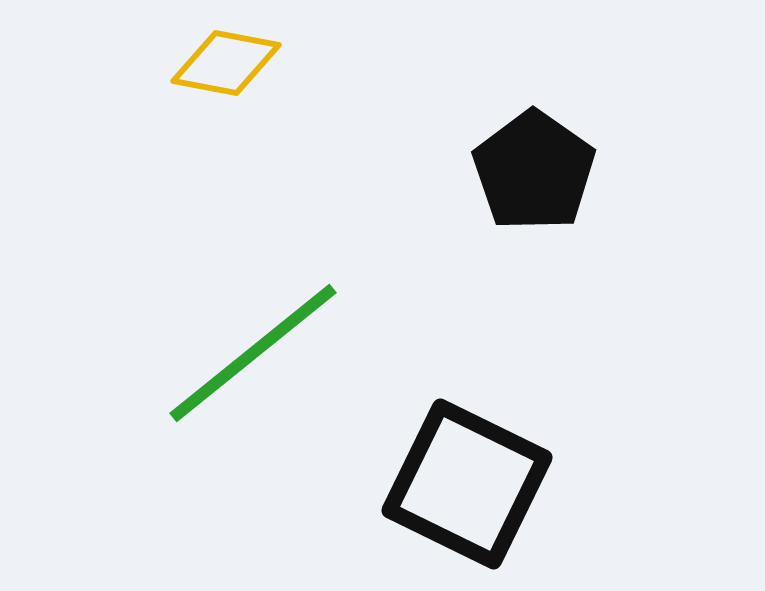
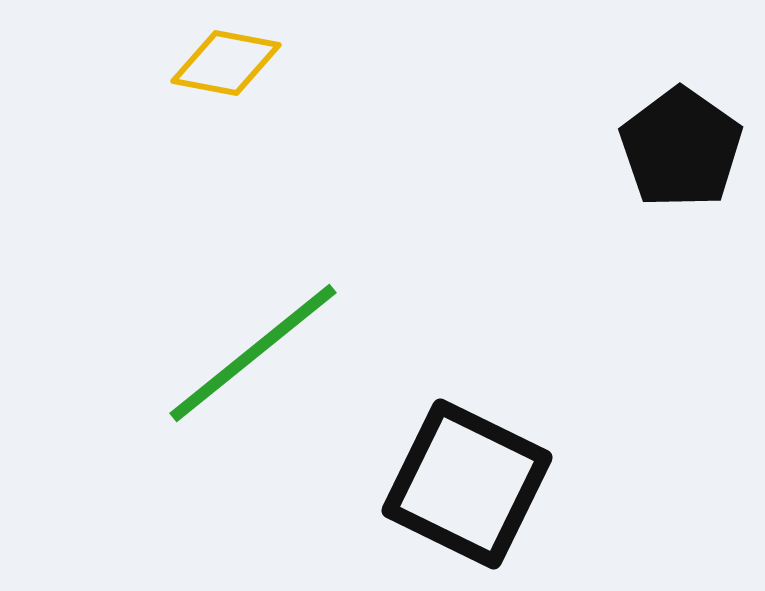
black pentagon: moved 147 px right, 23 px up
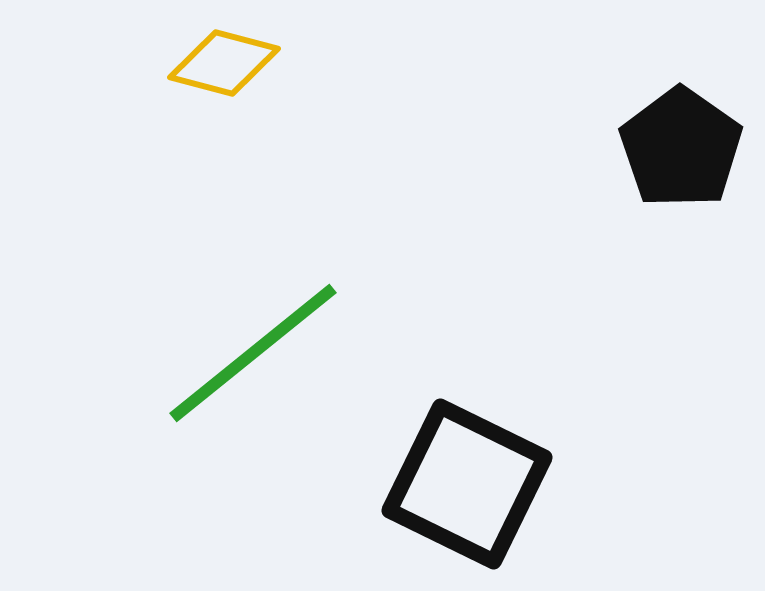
yellow diamond: moved 2 px left; rotated 4 degrees clockwise
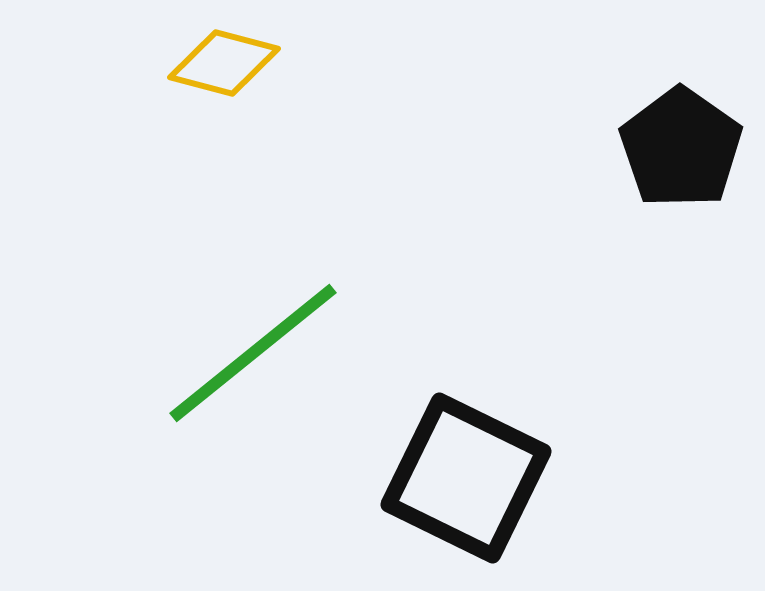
black square: moved 1 px left, 6 px up
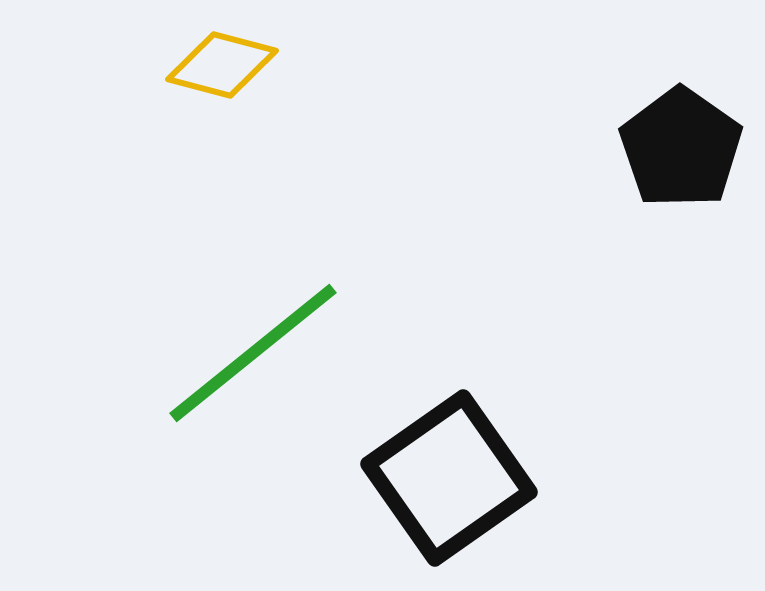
yellow diamond: moved 2 px left, 2 px down
black square: moved 17 px left; rotated 29 degrees clockwise
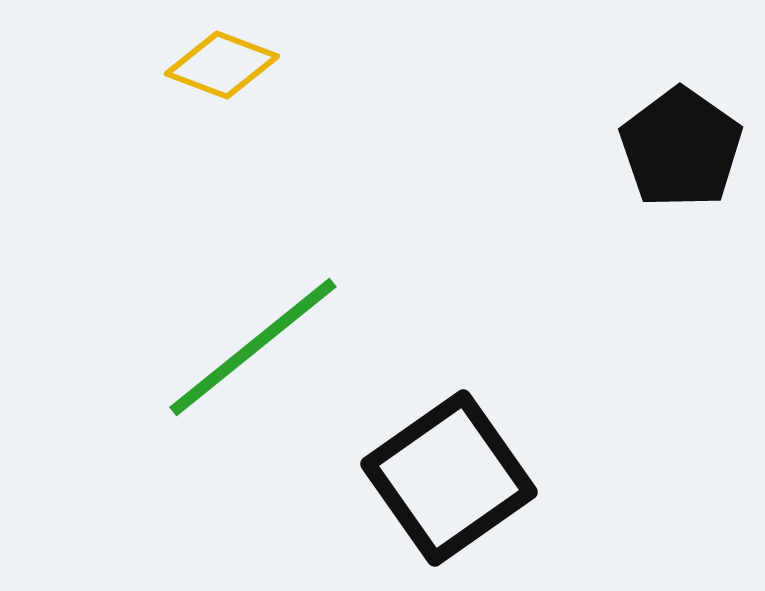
yellow diamond: rotated 6 degrees clockwise
green line: moved 6 px up
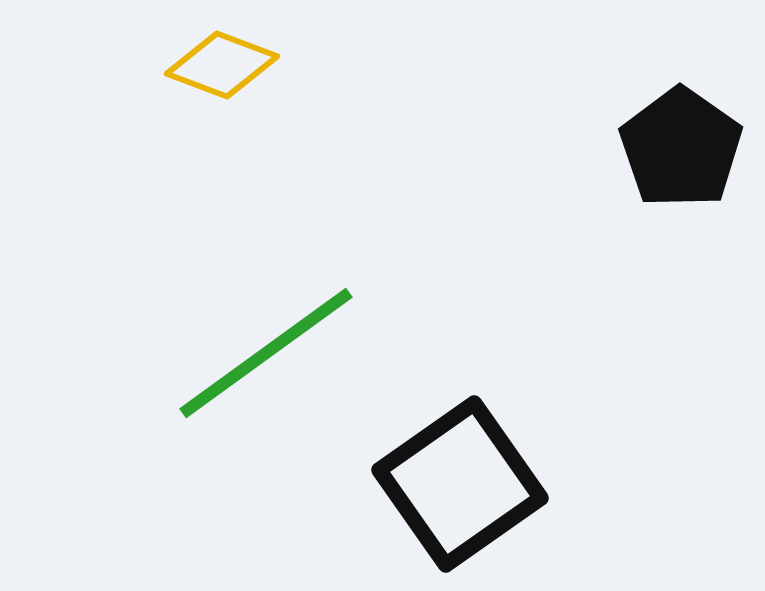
green line: moved 13 px right, 6 px down; rotated 3 degrees clockwise
black square: moved 11 px right, 6 px down
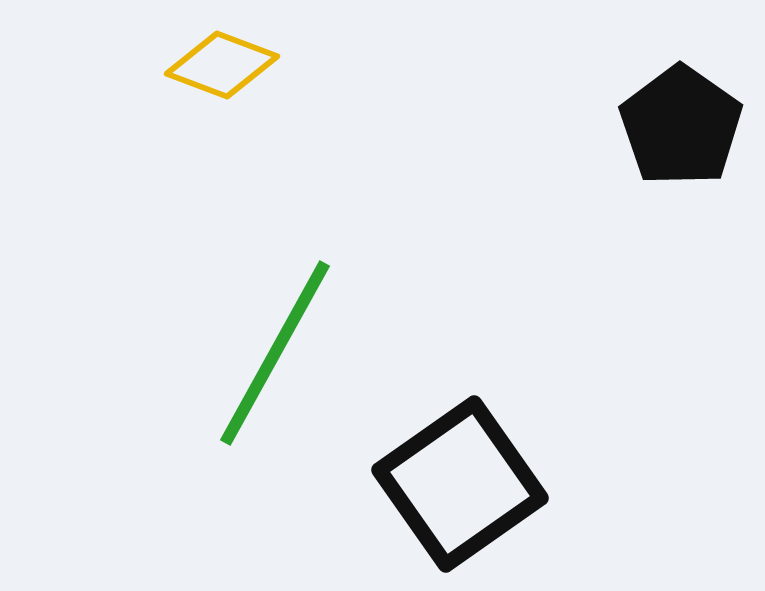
black pentagon: moved 22 px up
green line: moved 9 px right; rotated 25 degrees counterclockwise
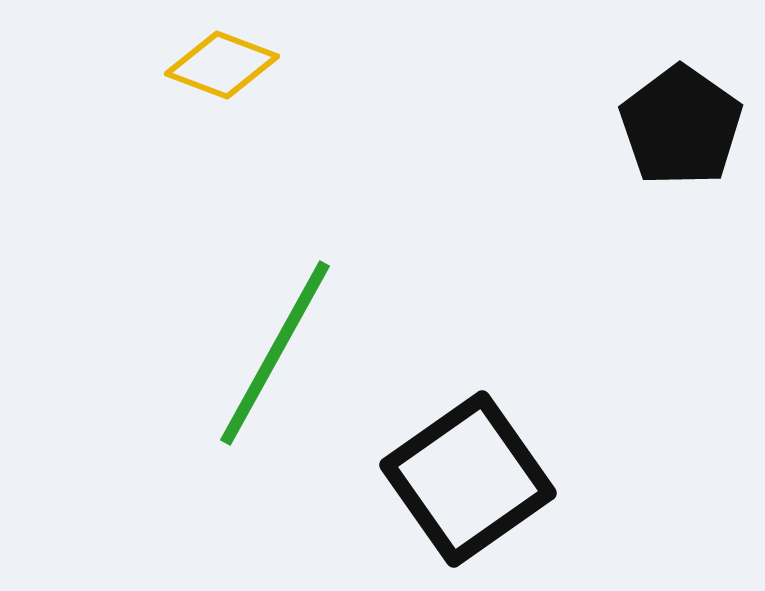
black square: moved 8 px right, 5 px up
